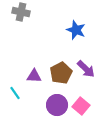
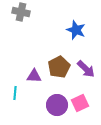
brown pentagon: moved 2 px left, 6 px up
cyan line: rotated 40 degrees clockwise
pink square: moved 1 px left, 3 px up; rotated 24 degrees clockwise
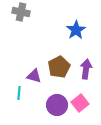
blue star: rotated 18 degrees clockwise
purple arrow: rotated 126 degrees counterclockwise
purple triangle: rotated 14 degrees clockwise
cyan line: moved 4 px right
pink square: rotated 12 degrees counterclockwise
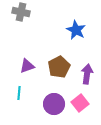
blue star: rotated 12 degrees counterclockwise
purple arrow: moved 1 px right, 5 px down
purple triangle: moved 7 px left, 10 px up; rotated 35 degrees counterclockwise
purple circle: moved 3 px left, 1 px up
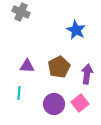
gray cross: rotated 12 degrees clockwise
purple triangle: rotated 21 degrees clockwise
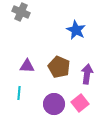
brown pentagon: rotated 20 degrees counterclockwise
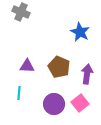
blue star: moved 4 px right, 2 px down
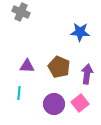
blue star: rotated 24 degrees counterclockwise
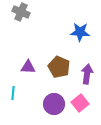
purple triangle: moved 1 px right, 1 px down
cyan line: moved 6 px left
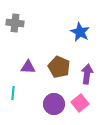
gray cross: moved 6 px left, 11 px down; rotated 18 degrees counterclockwise
blue star: rotated 24 degrees clockwise
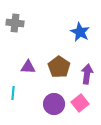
brown pentagon: rotated 10 degrees clockwise
